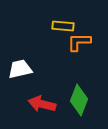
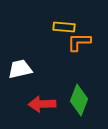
yellow rectangle: moved 1 px right, 1 px down
red arrow: rotated 16 degrees counterclockwise
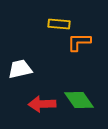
yellow rectangle: moved 5 px left, 3 px up
green diamond: rotated 56 degrees counterclockwise
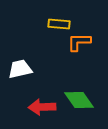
red arrow: moved 3 px down
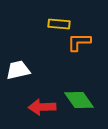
white trapezoid: moved 2 px left, 1 px down
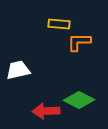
green diamond: rotated 28 degrees counterclockwise
red arrow: moved 4 px right, 4 px down
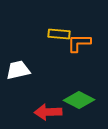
yellow rectangle: moved 10 px down
orange L-shape: moved 1 px down
red arrow: moved 2 px right, 1 px down
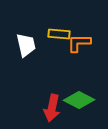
white trapezoid: moved 8 px right, 25 px up; rotated 90 degrees clockwise
red arrow: moved 4 px right, 4 px up; rotated 76 degrees counterclockwise
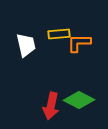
yellow rectangle: rotated 10 degrees counterclockwise
red arrow: moved 1 px left, 2 px up
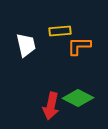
yellow rectangle: moved 1 px right, 3 px up
orange L-shape: moved 3 px down
green diamond: moved 1 px left, 2 px up
